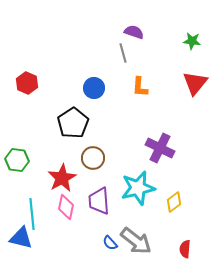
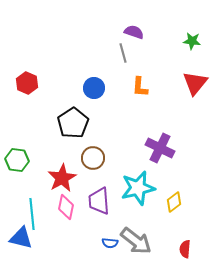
blue semicircle: rotated 42 degrees counterclockwise
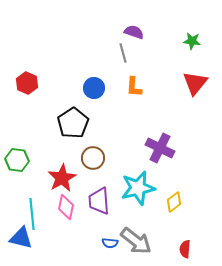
orange L-shape: moved 6 px left
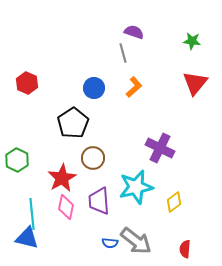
orange L-shape: rotated 135 degrees counterclockwise
green hexagon: rotated 20 degrees clockwise
cyan star: moved 2 px left, 1 px up
blue triangle: moved 6 px right
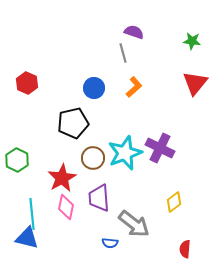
black pentagon: rotated 20 degrees clockwise
cyan star: moved 11 px left, 34 px up; rotated 8 degrees counterclockwise
purple trapezoid: moved 3 px up
gray arrow: moved 2 px left, 17 px up
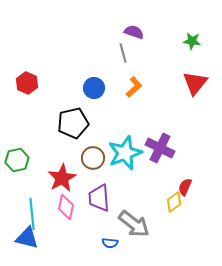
green hexagon: rotated 20 degrees clockwise
red semicircle: moved 62 px up; rotated 18 degrees clockwise
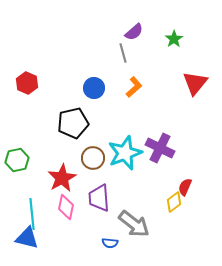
purple semicircle: rotated 120 degrees clockwise
green star: moved 18 px left, 2 px up; rotated 30 degrees clockwise
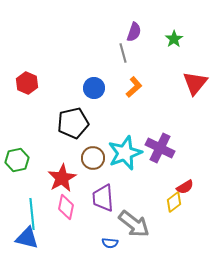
purple semicircle: rotated 30 degrees counterclockwise
red semicircle: rotated 144 degrees counterclockwise
purple trapezoid: moved 4 px right
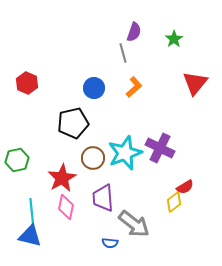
blue triangle: moved 3 px right, 2 px up
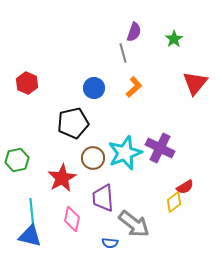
pink diamond: moved 6 px right, 12 px down
